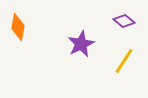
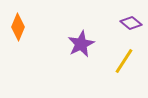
purple diamond: moved 7 px right, 2 px down
orange diamond: rotated 12 degrees clockwise
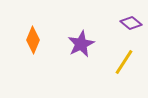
orange diamond: moved 15 px right, 13 px down
yellow line: moved 1 px down
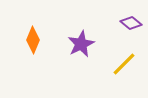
yellow line: moved 2 px down; rotated 12 degrees clockwise
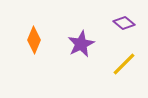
purple diamond: moved 7 px left
orange diamond: moved 1 px right
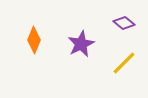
yellow line: moved 1 px up
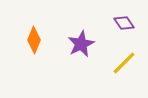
purple diamond: rotated 15 degrees clockwise
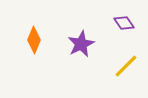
yellow line: moved 2 px right, 3 px down
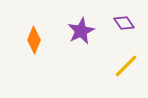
purple star: moved 13 px up
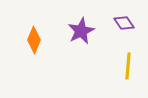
yellow line: moved 2 px right; rotated 40 degrees counterclockwise
